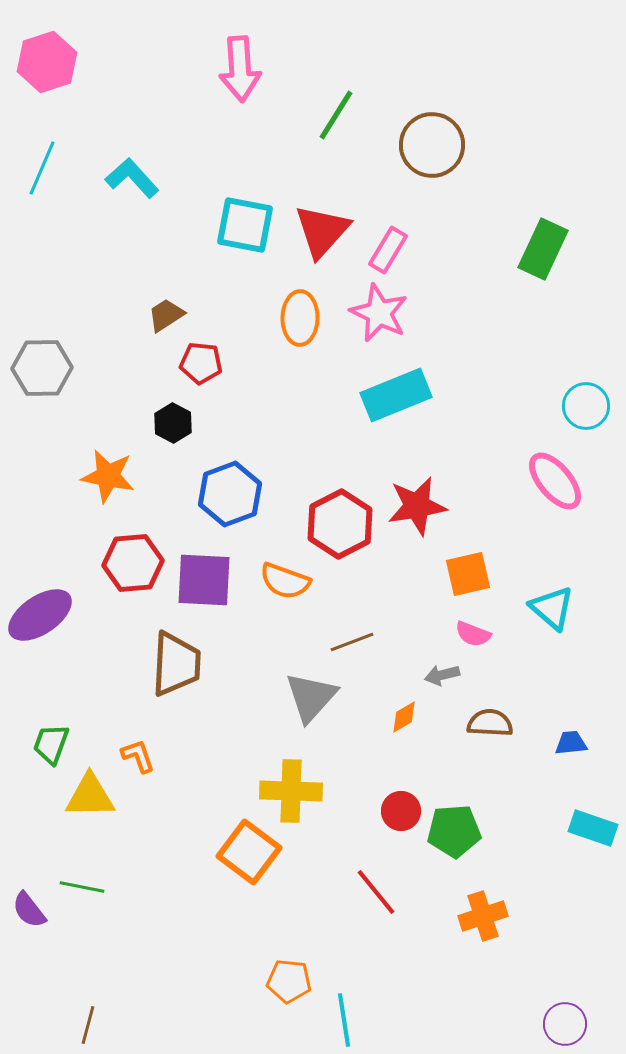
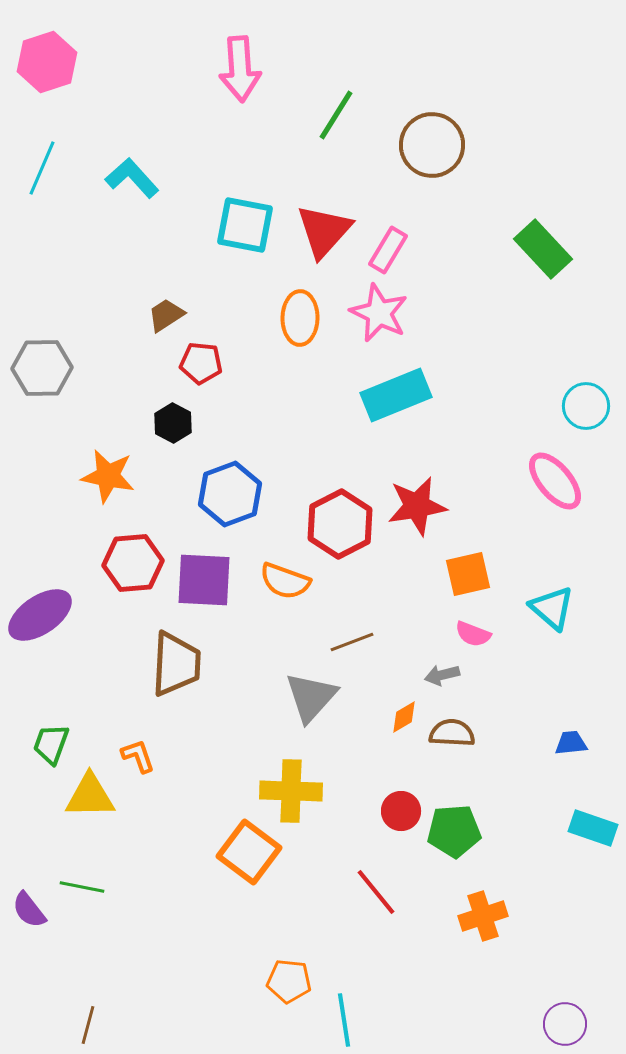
red triangle at (322, 231): moved 2 px right
green rectangle at (543, 249): rotated 68 degrees counterclockwise
brown semicircle at (490, 723): moved 38 px left, 10 px down
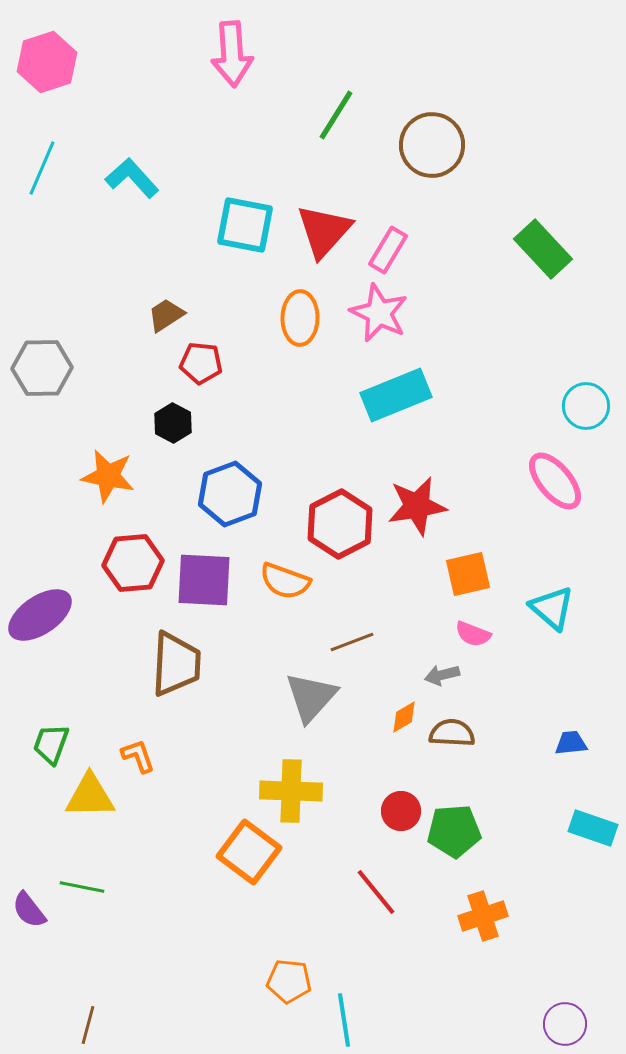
pink arrow at (240, 69): moved 8 px left, 15 px up
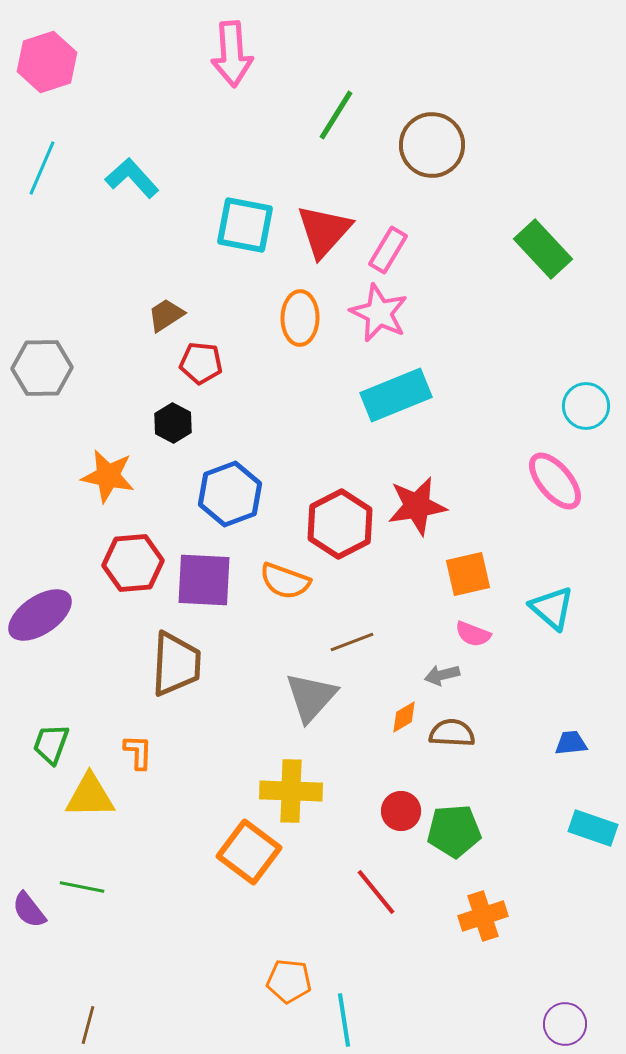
orange L-shape at (138, 756): moved 4 px up; rotated 21 degrees clockwise
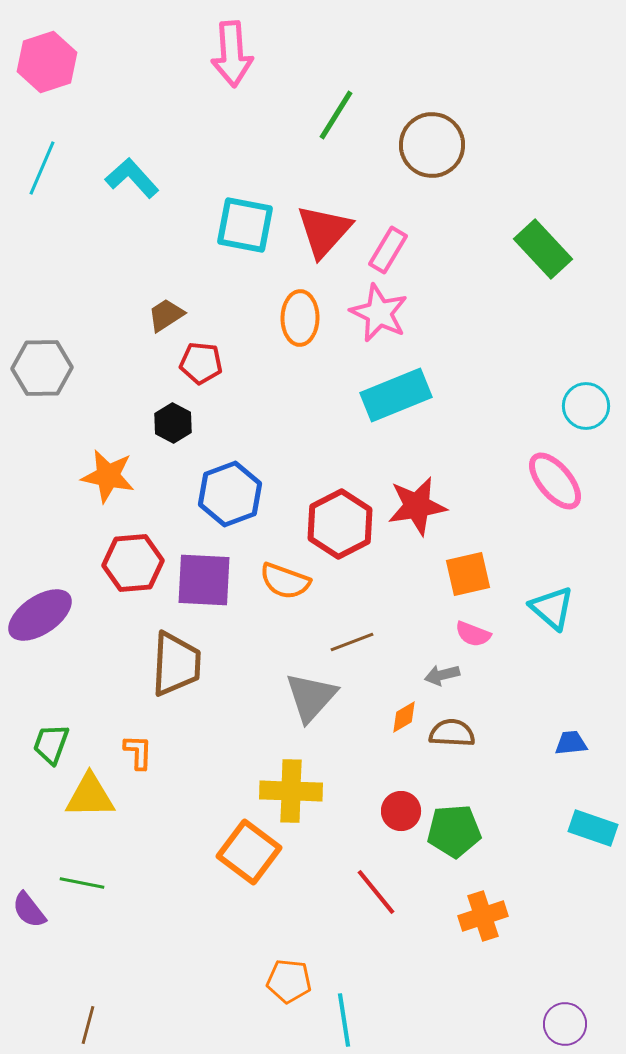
green line at (82, 887): moved 4 px up
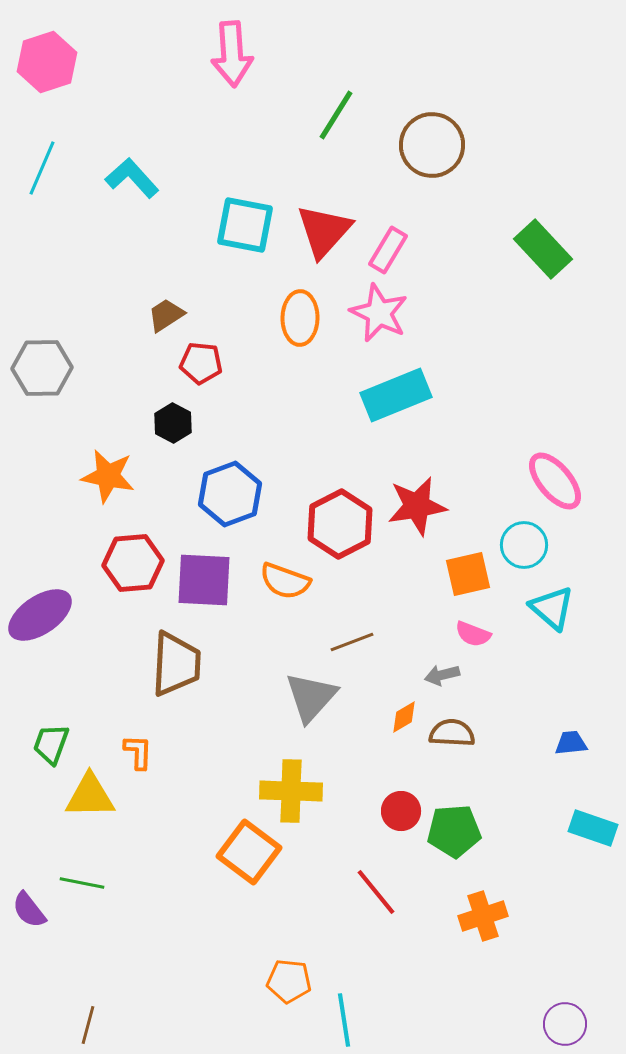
cyan circle at (586, 406): moved 62 px left, 139 px down
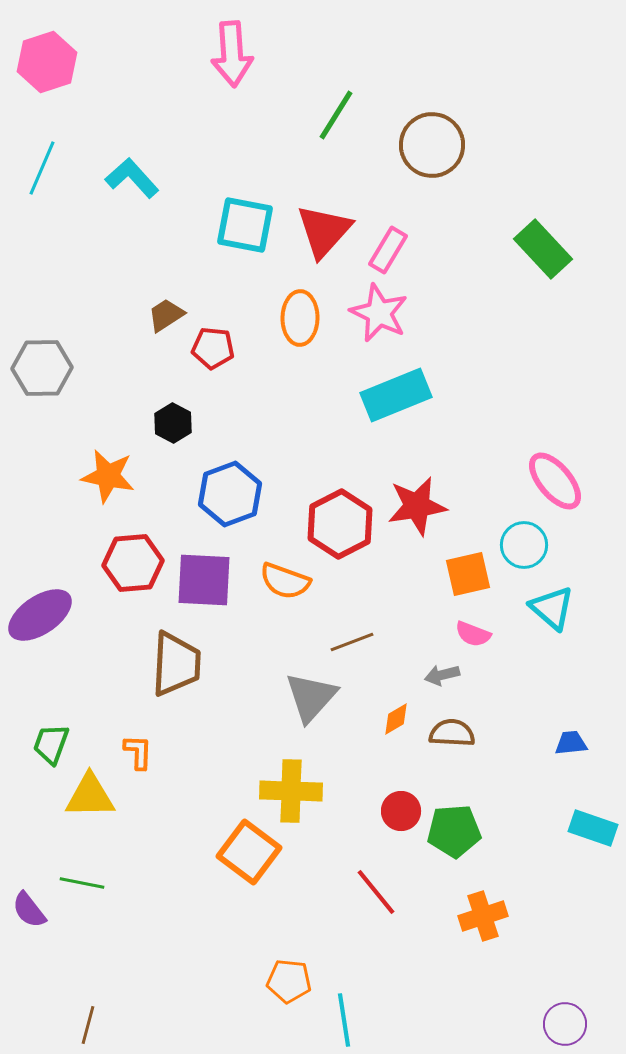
red pentagon at (201, 363): moved 12 px right, 15 px up
orange diamond at (404, 717): moved 8 px left, 2 px down
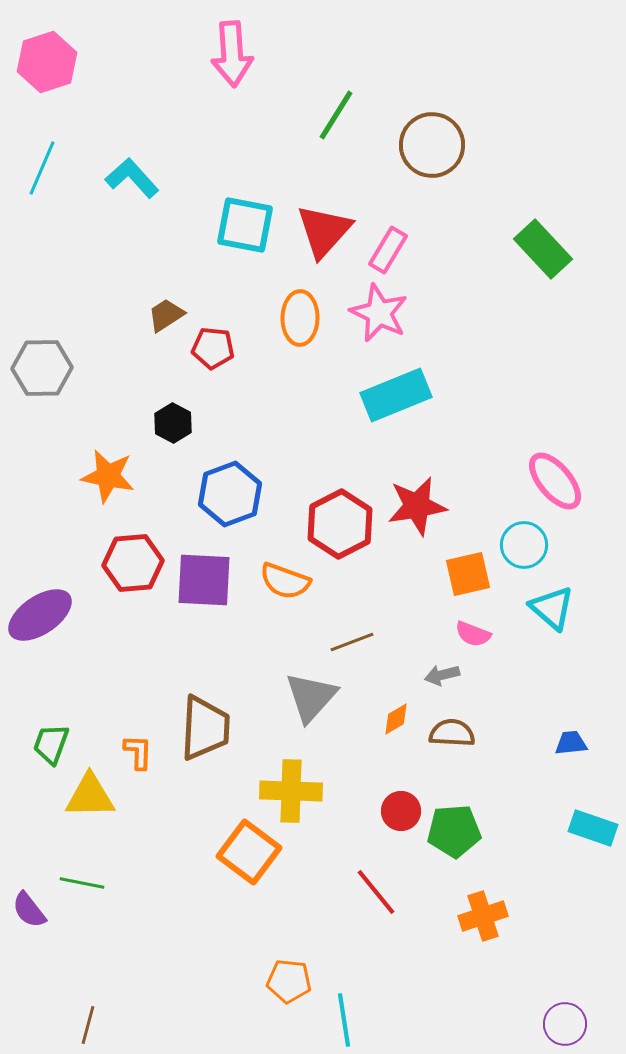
brown trapezoid at (176, 664): moved 29 px right, 64 px down
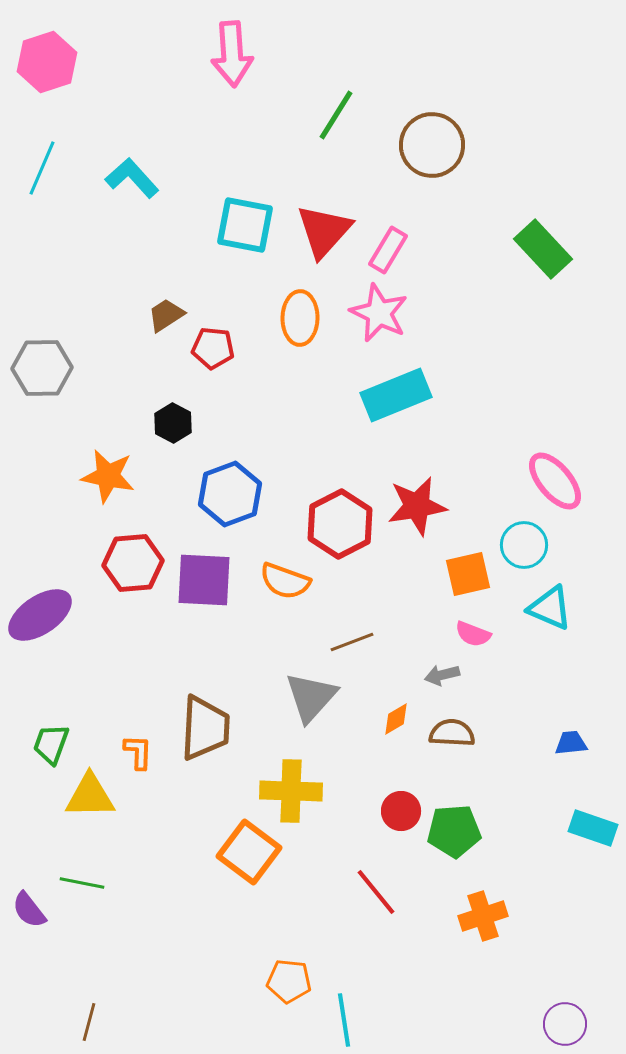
cyan triangle at (552, 608): moved 2 px left; rotated 18 degrees counterclockwise
brown line at (88, 1025): moved 1 px right, 3 px up
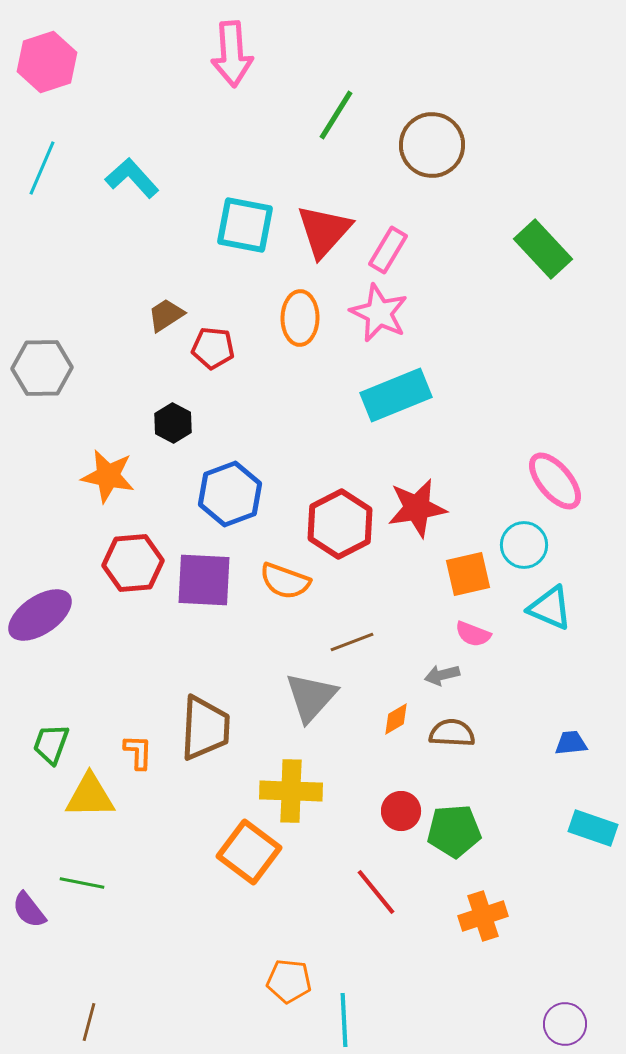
red star at (417, 506): moved 2 px down
cyan line at (344, 1020): rotated 6 degrees clockwise
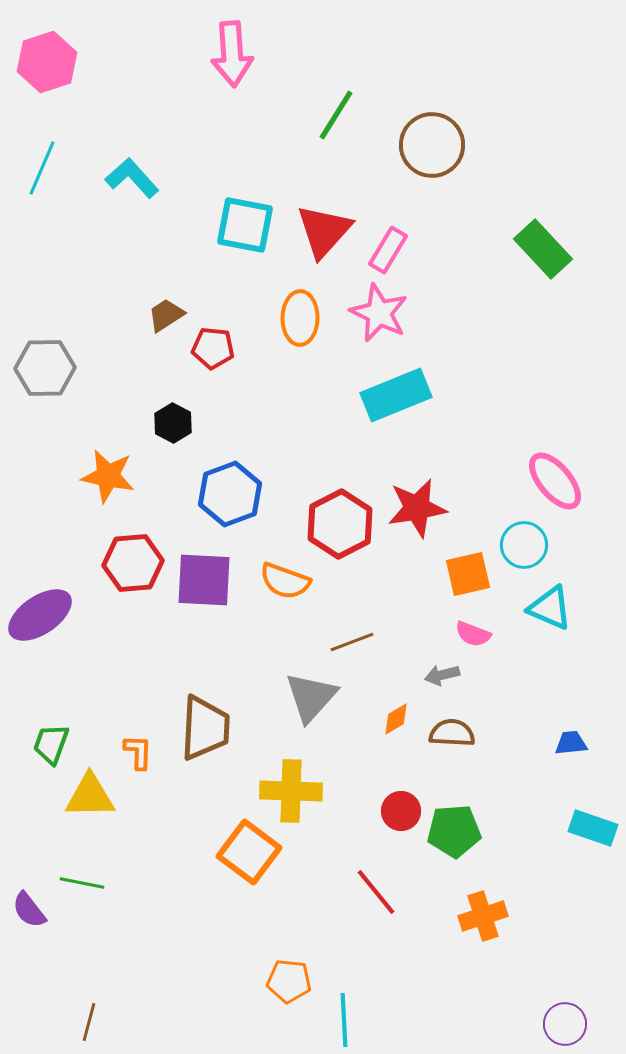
gray hexagon at (42, 368): moved 3 px right
